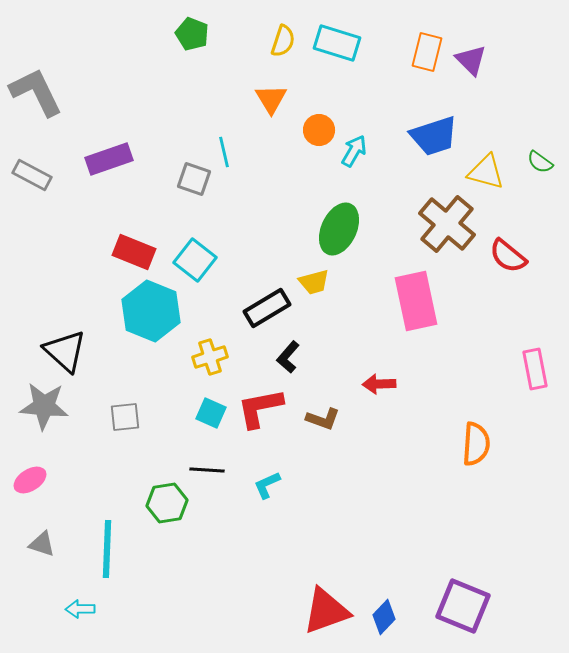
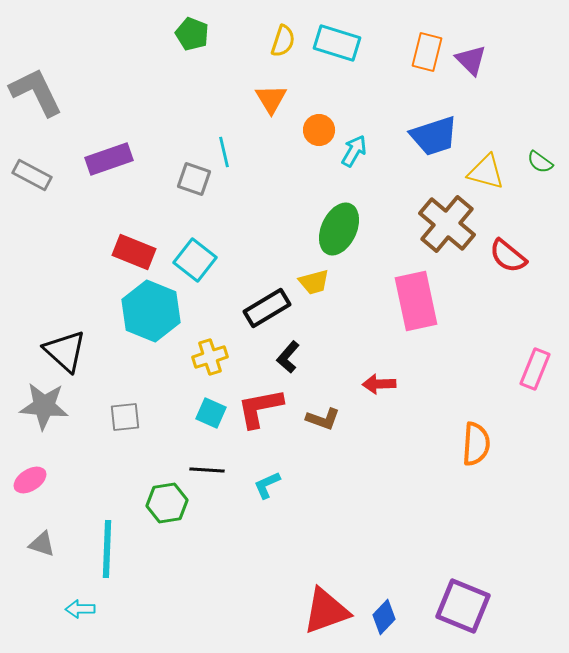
pink rectangle at (535, 369): rotated 33 degrees clockwise
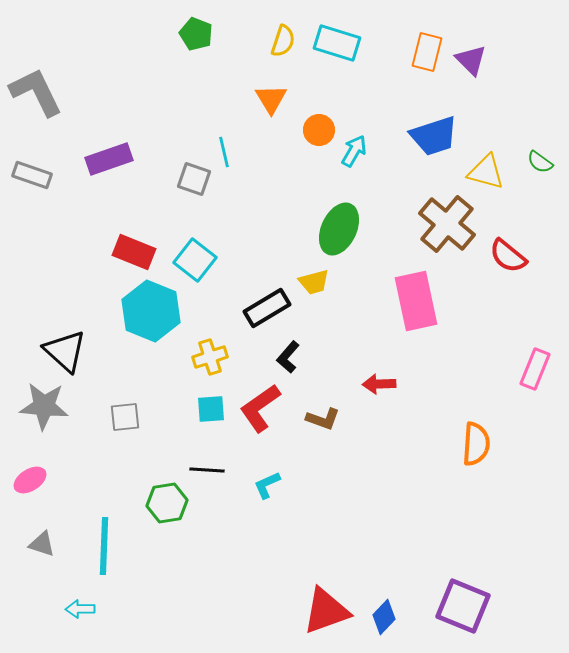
green pentagon at (192, 34): moved 4 px right
gray rectangle at (32, 175): rotated 9 degrees counterclockwise
red L-shape at (260, 408): rotated 24 degrees counterclockwise
cyan square at (211, 413): moved 4 px up; rotated 28 degrees counterclockwise
cyan line at (107, 549): moved 3 px left, 3 px up
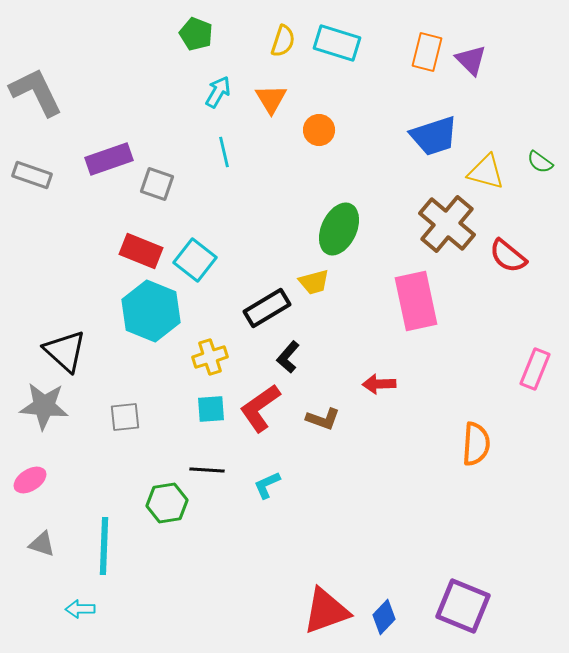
cyan arrow at (354, 151): moved 136 px left, 59 px up
gray square at (194, 179): moved 37 px left, 5 px down
red rectangle at (134, 252): moved 7 px right, 1 px up
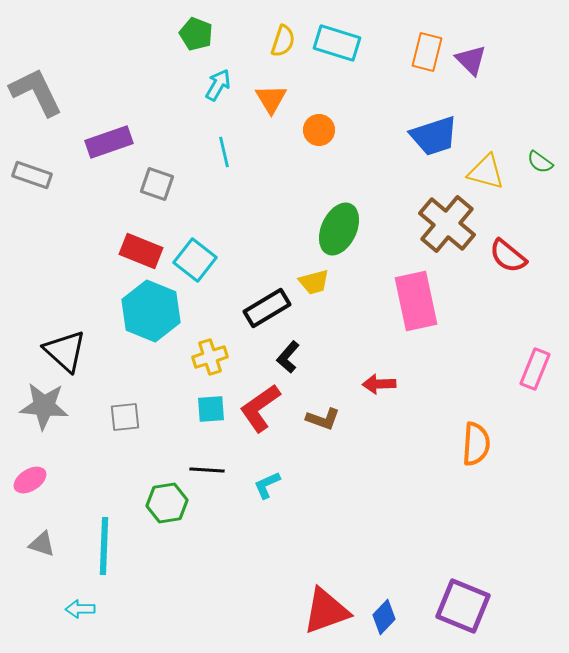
cyan arrow at (218, 92): moved 7 px up
purple rectangle at (109, 159): moved 17 px up
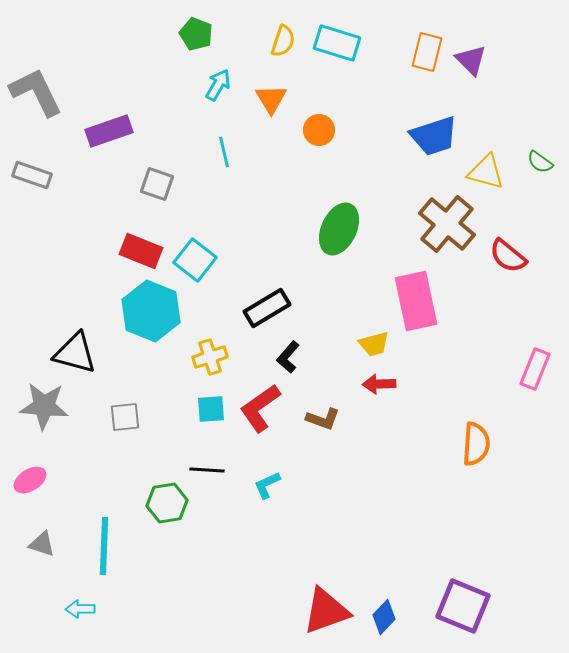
purple rectangle at (109, 142): moved 11 px up
yellow trapezoid at (314, 282): moved 60 px right, 62 px down
black triangle at (65, 351): moved 10 px right, 2 px down; rotated 27 degrees counterclockwise
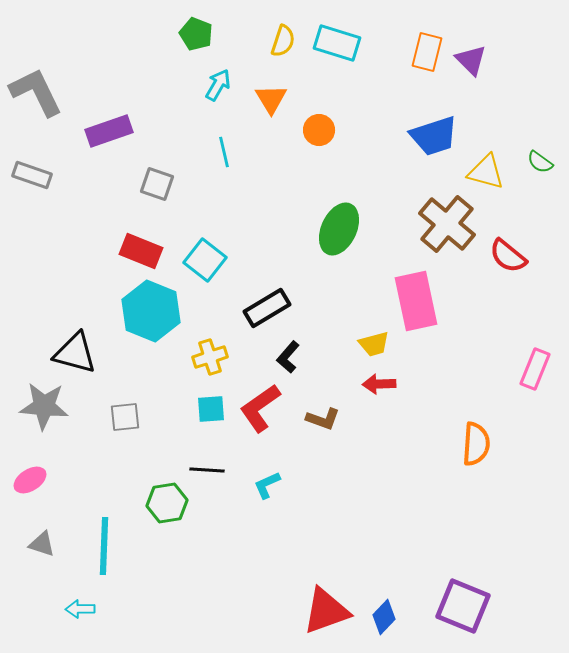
cyan square at (195, 260): moved 10 px right
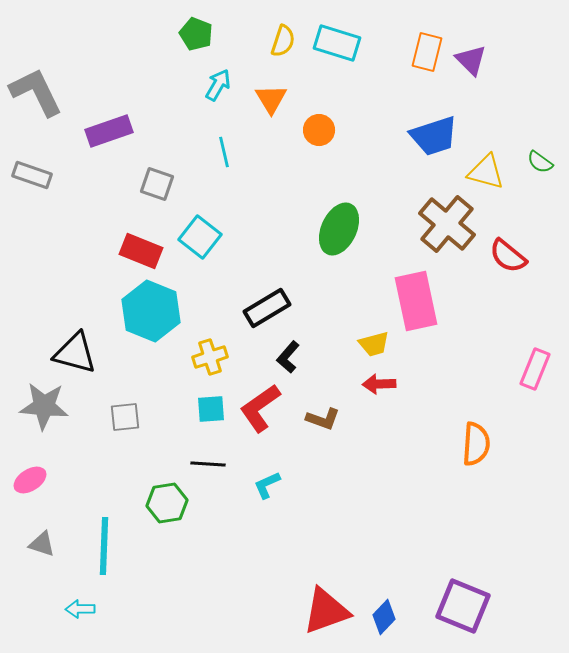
cyan square at (205, 260): moved 5 px left, 23 px up
black line at (207, 470): moved 1 px right, 6 px up
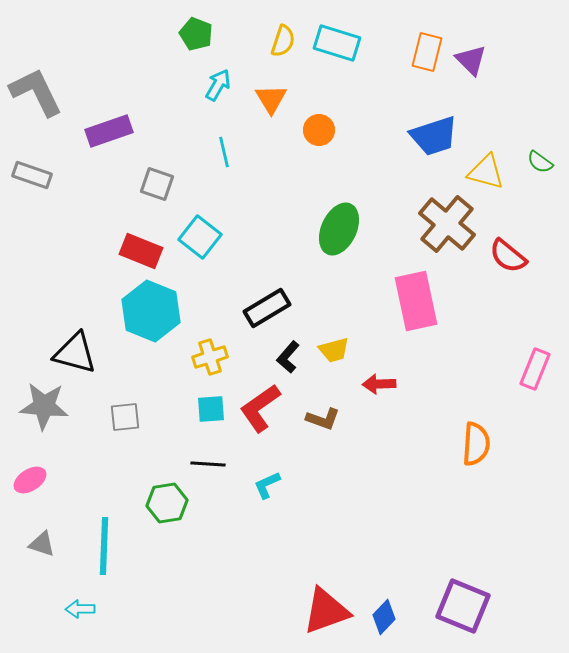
yellow trapezoid at (374, 344): moved 40 px left, 6 px down
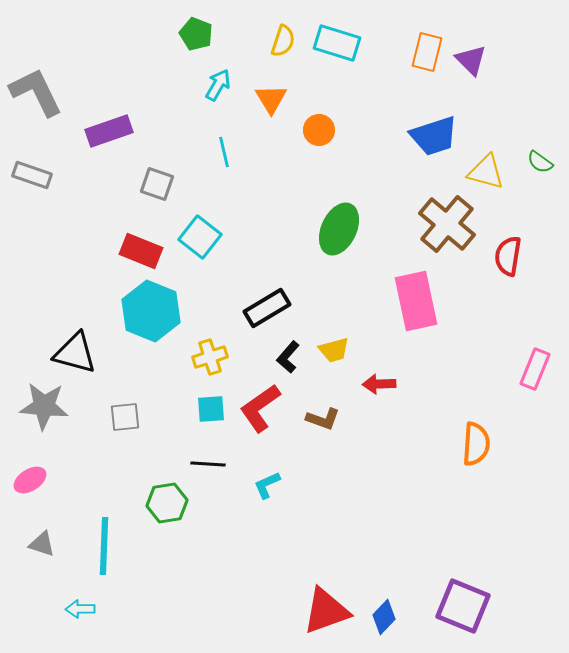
red semicircle at (508, 256): rotated 60 degrees clockwise
